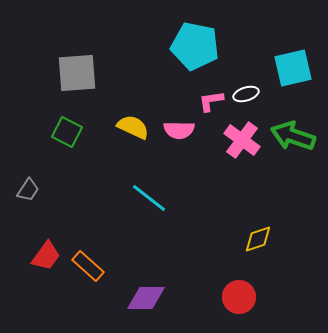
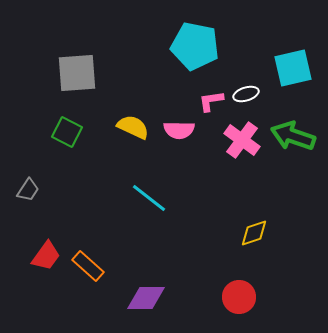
yellow diamond: moved 4 px left, 6 px up
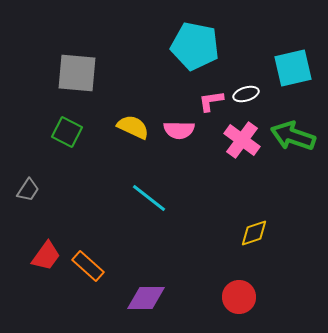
gray square: rotated 9 degrees clockwise
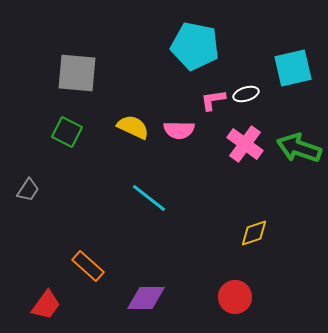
pink L-shape: moved 2 px right, 1 px up
green arrow: moved 6 px right, 12 px down
pink cross: moved 3 px right, 4 px down
red trapezoid: moved 49 px down
red circle: moved 4 px left
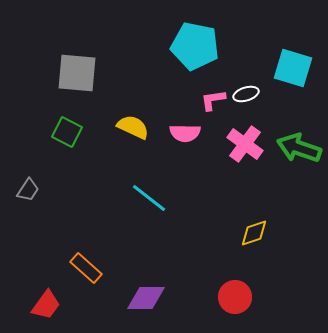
cyan square: rotated 30 degrees clockwise
pink semicircle: moved 6 px right, 3 px down
orange rectangle: moved 2 px left, 2 px down
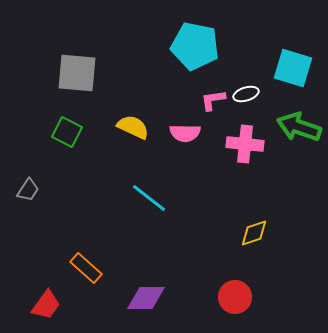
pink cross: rotated 30 degrees counterclockwise
green arrow: moved 21 px up
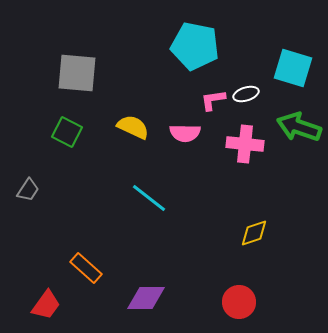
red circle: moved 4 px right, 5 px down
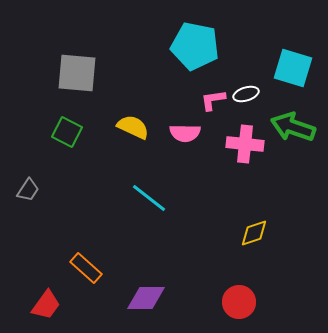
green arrow: moved 6 px left
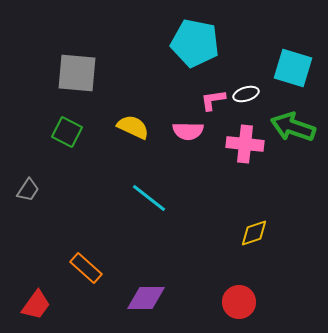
cyan pentagon: moved 3 px up
pink semicircle: moved 3 px right, 2 px up
red trapezoid: moved 10 px left
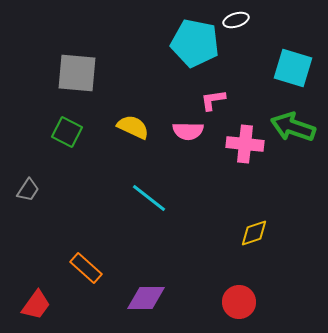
white ellipse: moved 10 px left, 74 px up
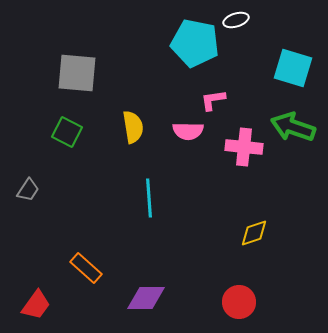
yellow semicircle: rotated 56 degrees clockwise
pink cross: moved 1 px left, 3 px down
cyan line: rotated 48 degrees clockwise
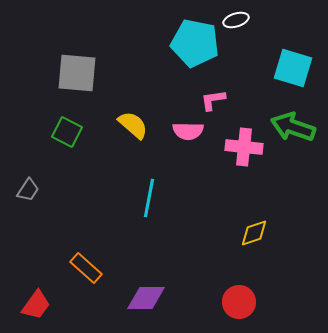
yellow semicircle: moved 2 px up; rotated 40 degrees counterclockwise
cyan line: rotated 15 degrees clockwise
